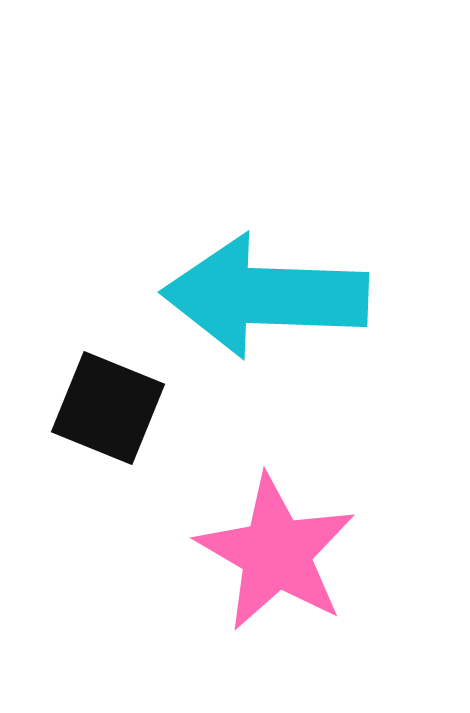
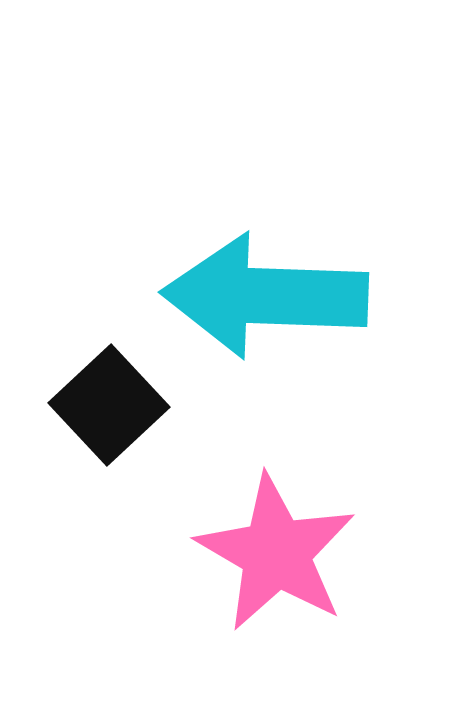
black square: moved 1 px right, 3 px up; rotated 25 degrees clockwise
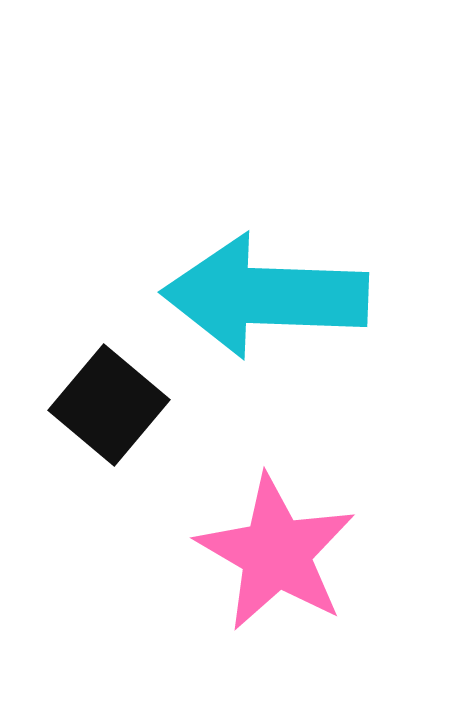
black square: rotated 7 degrees counterclockwise
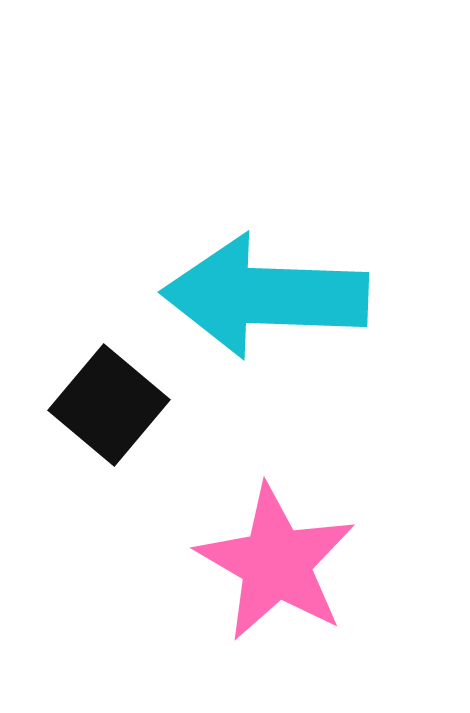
pink star: moved 10 px down
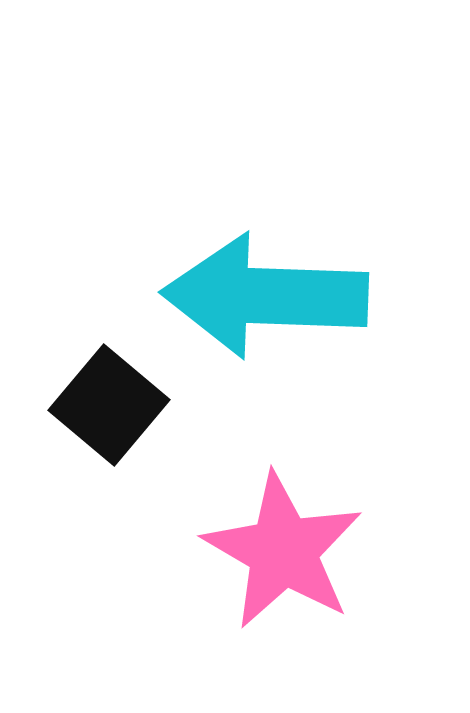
pink star: moved 7 px right, 12 px up
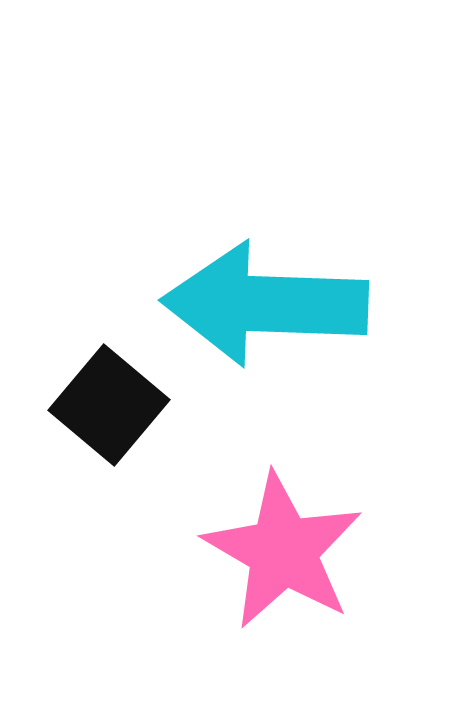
cyan arrow: moved 8 px down
